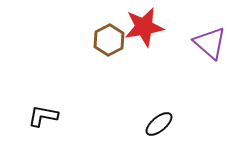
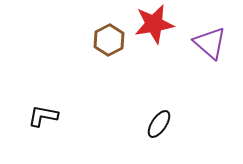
red star: moved 10 px right, 3 px up
black ellipse: rotated 16 degrees counterclockwise
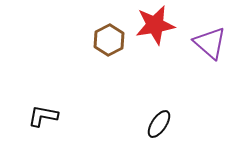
red star: moved 1 px right, 1 px down
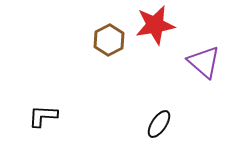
purple triangle: moved 6 px left, 19 px down
black L-shape: rotated 8 degrees counterclockwise
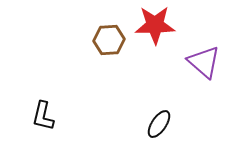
red star: rotated 9 degrees clockwise
brown hexagon: rotated 24 degrees clockwise
black L-shape: rotated 80 degrees counterclockwise
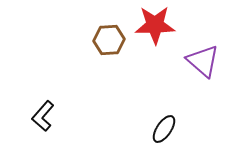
purple triangle: moved 1 px left, 1 px up
black L-shape: rotated 28 degrees clockwise
black ellipse: moved 5 px right, 5 px down
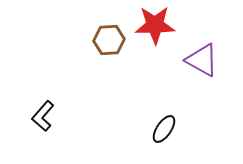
purple triangle: moved 1 px left, 1 px up; rotated 12 degrees counterclockwise
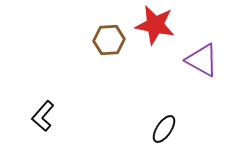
red star: rotated 12 degrees clockwise
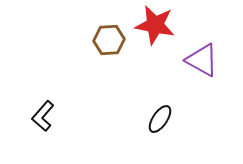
black ellipse: moved 4 px left, 10 px up
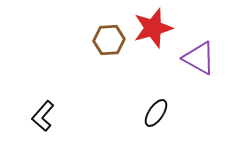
red star: moved 2 px left, 3 px down; rotated 27 degrees counterclockwise
purple triangle: moved 3 px left, 2 px up
black ellipse: moved 4 px left, 6 px up
